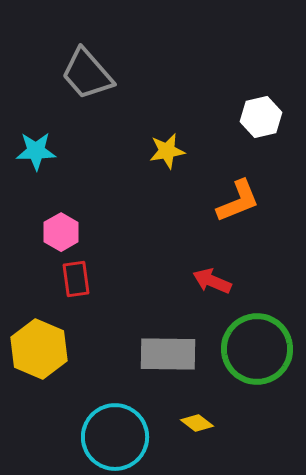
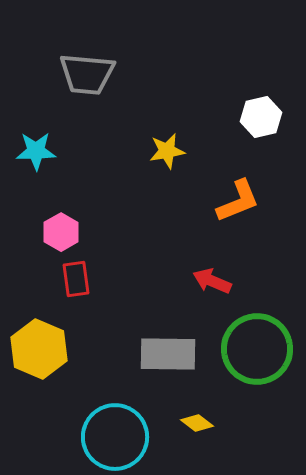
gray trapezoid: rotated 44 degrees counterclockwise
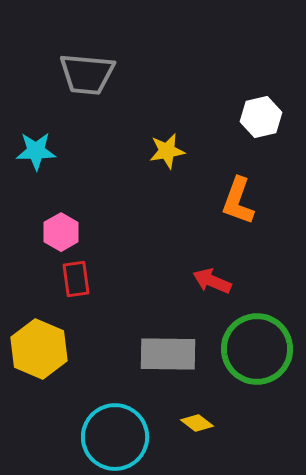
orange L-shape: rotated 132 degrees clockwise
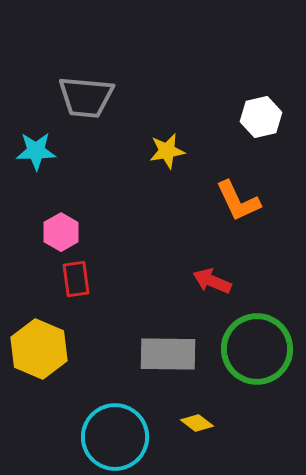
gray trapezoid: moved 1 px left, 23 px down
orange L-shape: rotated 45 degrees counterclockwise
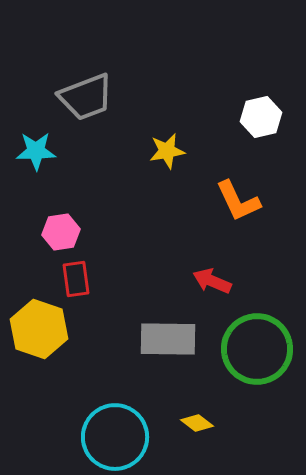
gray trapezoid: rotated 26 degrees counterclockwise
pink hexagon: rotated 21 degrees clockwise
yellow hexagon: moved 20 px up; rotated 4 degrees counterclockwise
gray rectangle: moved 15 px up
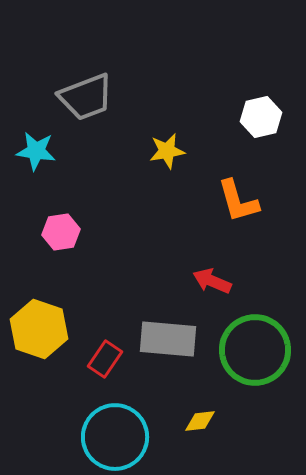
cyan star: rotated 9 degrees clockwise
orange L-shape: rotated 9 degrees clockwise
red rectangle: moved 29 px right, 80 px down; rotated 42 degrees clockwise
gray rectangle: rotated 4 degrees clockwise
green circle: moved 2 px left, 1 px down
yellow diamond: moved 3 px right, 2 px up; rotated 44 degrees counterclockwise
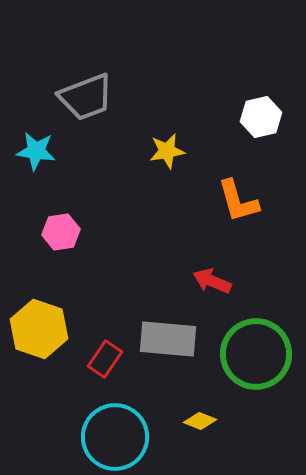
green circle: moved 1 px right, 4 px down
yellow diamond: rotated 28 degrees clockwise
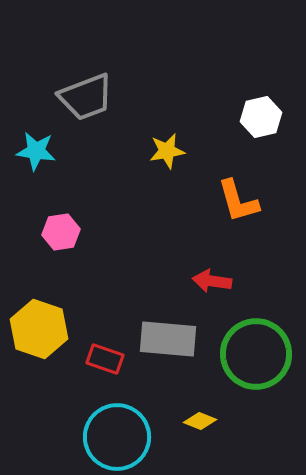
red arrow: rotated 15 degrees counterclockwise
red rectangle: rotated 75 degrees clockwise
cyan circle: moved 2 px right
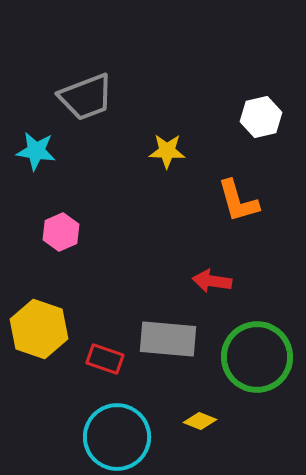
yellow star: rotated 12 degrees clockwise
pink hexagon: rotated 15 degrees counterclockwise
green circle: moved 1 px right, 3 px down
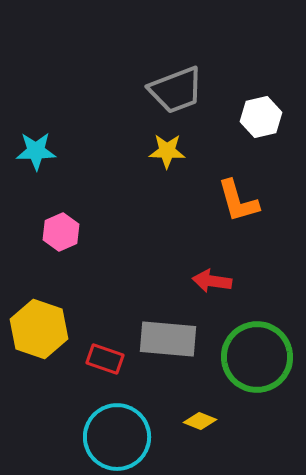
gray trapezoid: moved 90 px right, 7 px up
cyan star: rotated 9 degrees counterclockwise
